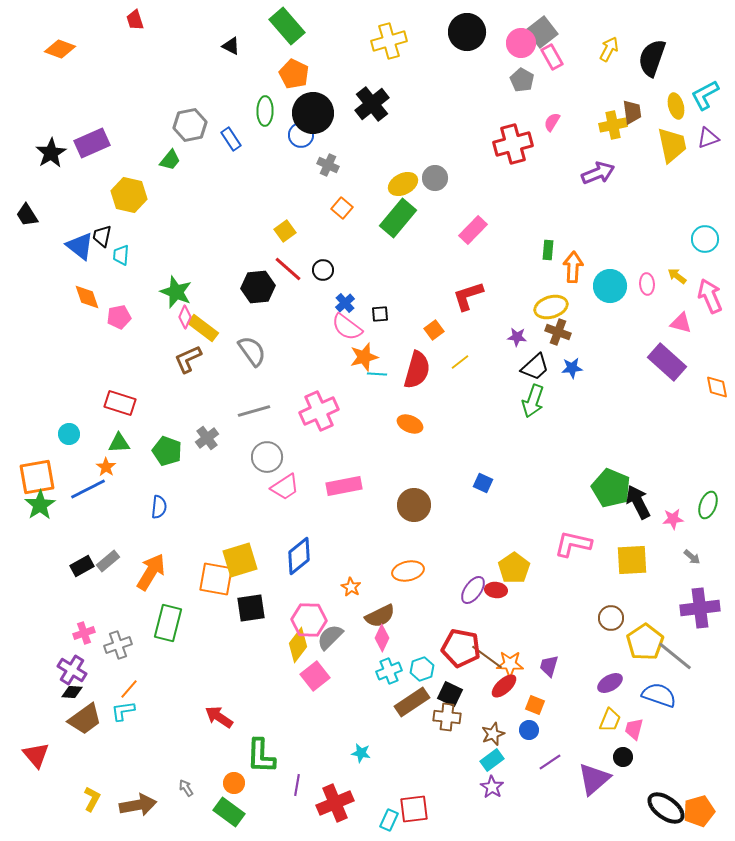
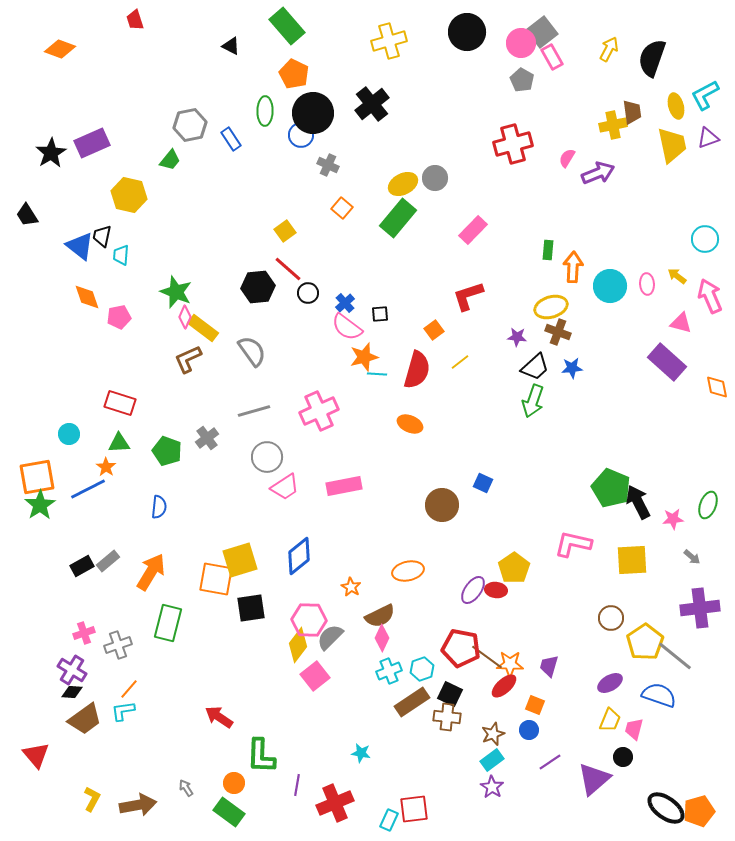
pink semicircle at (552, 122): moved 15 px right, 36 px down
black circle at (323, 270): moved 15 px left, 23 px down
brown circle at (414, 505): moved 28 px right
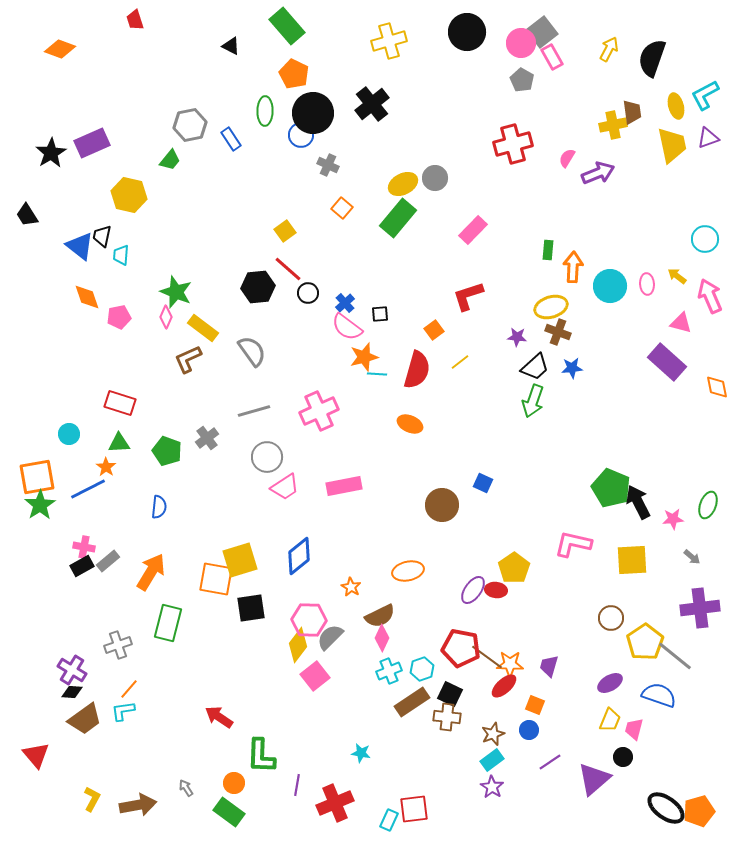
pink diamond at (185, 317): moved 19 px left
pink cross at (84, 633): moved 86 px up; rotated 30 degrees clockwise
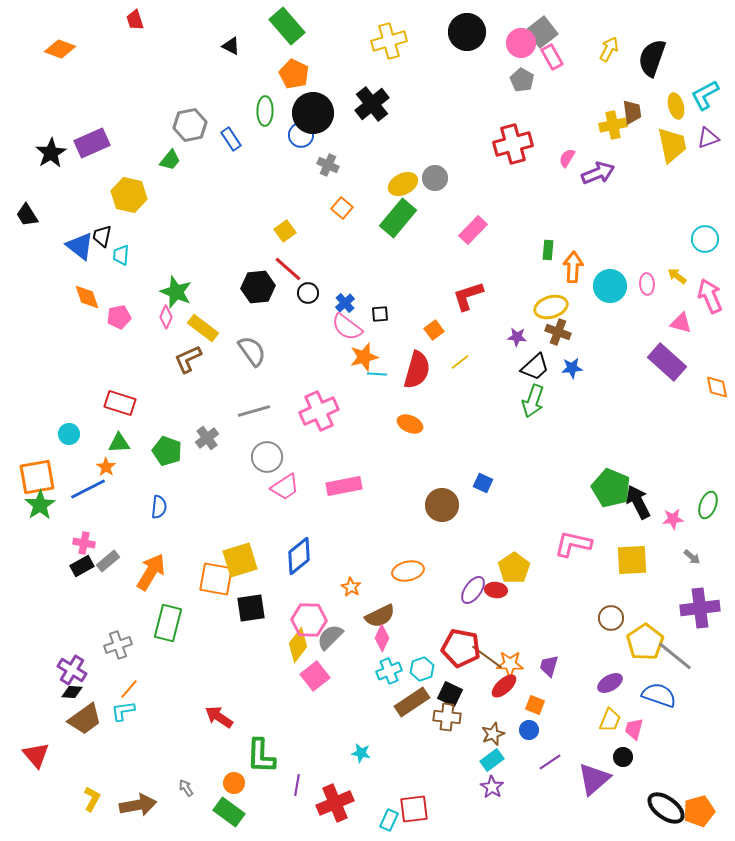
pink cross at (84, 547): moved 4 px up
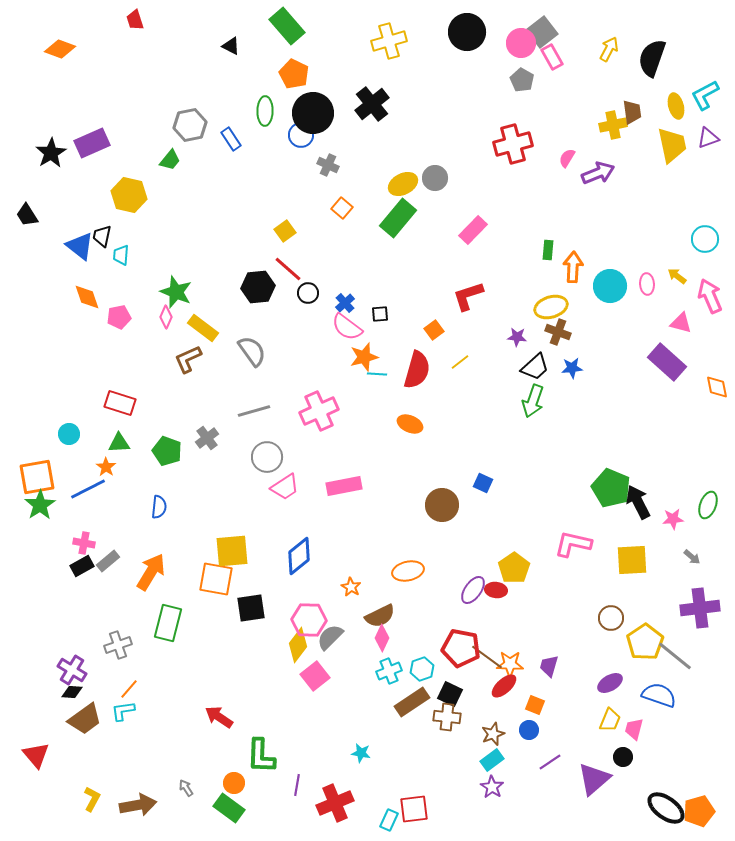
yellow square at (240, 560): moved 8 px left, 9 px up; rotated 12 degrees clockwise
green rectangle at (229, 812): moved 4 px up
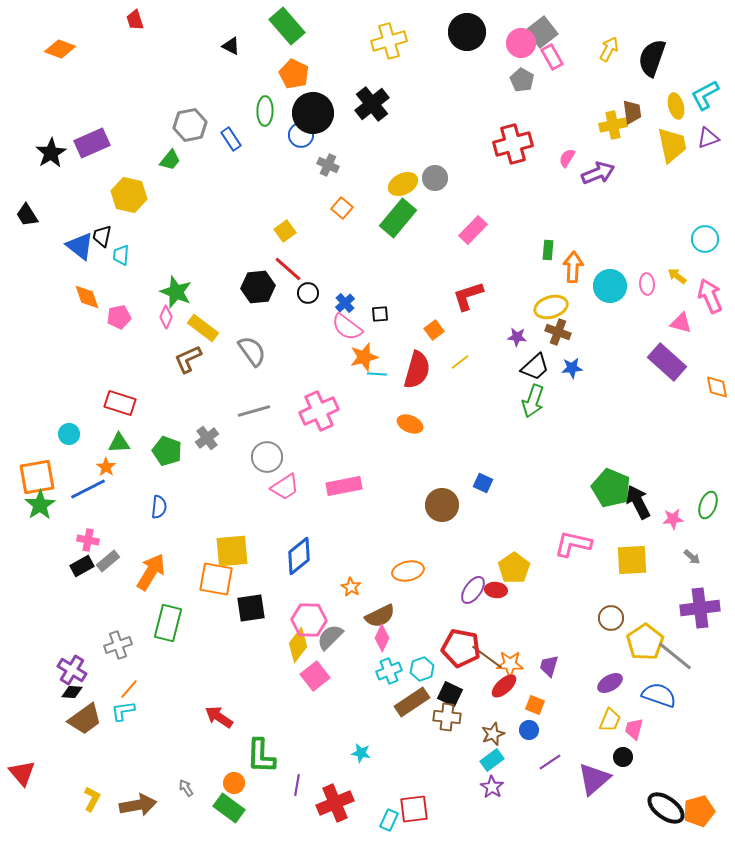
pink cross at (84, 543): moved 4 px right, 3 px up
red triangle at (36, 755): moved 14 px left, 18 px down
